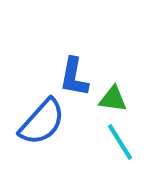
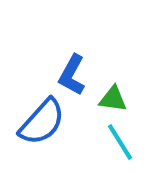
blue L-shape: moved 2 px left, 2 px up; rotated 18 degrees clockwise
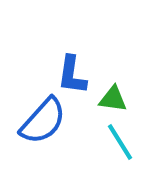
blue L-shape: rotated 21 degrees counterclockwise
blue semicircle: moved 1 px right, 1 px up
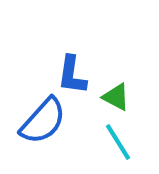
green triangle: moved 3 px right, 2 px up; rotated 20 degrees clockwise
cyan line: moved 2 px left
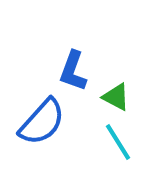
blue L-shape: moved 1 px right, 4 px up; rotated 12 degrees clockwise
blue semicircle: moved 1 px left, 1 px down
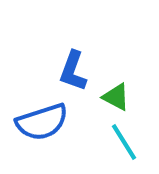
blue semicircle: rotated 30 degrees clockwise
cyan line: moved 6 px right
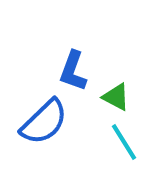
blue semicircle: moved 2 px right; rotated 26 degrees counterclockwise
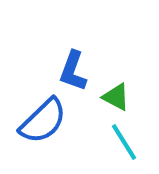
blue semicircle: moved 1 px left, 1 px up
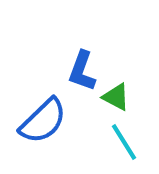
blue L-shape: moved 9 px right
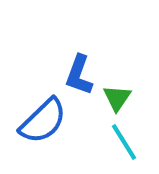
blue L-shape: moved 3 px left, 4 px down
green triangle: moved 1 px right, 1 px down; rotated 36 degrees clockwise
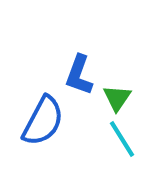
blue semicircle: rotated 18 degrees counterclockwise
cyan line: moved 2 px left, 3 px up
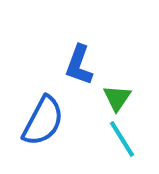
blue L-shape: moved 10 px up
